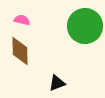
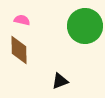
brown diamond: moved 1 px left, 1 px up
black triangle: moved 3 px right, 2 px up
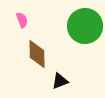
pink semicircle: rotated 56 degrees clockwise
brown diamond: moved 18 px right, 4 px down
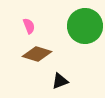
pink semicircle: moved 7 px right, 6 px down
brown diamond: rotated 72 degrees counterclockwise
